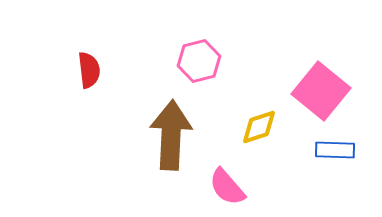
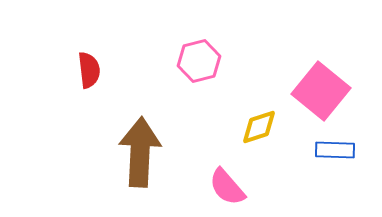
brown arrow: moved 31 px left, 17 px down
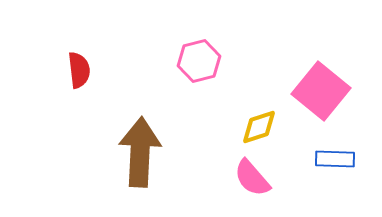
red semicircle: moved 10 px left
blue rectangle: moved 9 px down
pink semicircle: moved 25 px right, 9 px up
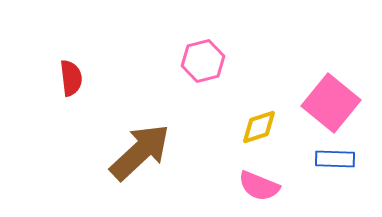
pink hexagon: moved 4 px right
red semicircle: moved 8 px left, 8 px down
pink square: moved 10 px right, 12 px down
brown arrow: rotated 44 degrees clockwise
pink semicircle: moved 7 px right, 8 px down; rotated 27 degrees counterclockwise
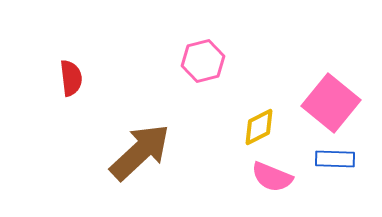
yellow diamond: rotated 9 degrees counterclockwise
pink semicircle: moved 13 px right, 9 px up
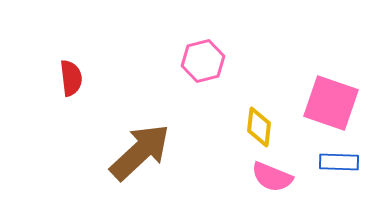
pink square: rotated 20 degrees counterclockwise
yellow diamond: rotated 57 degrees counterclockwise
blue rectangle: moved 4 px right, 3 px down
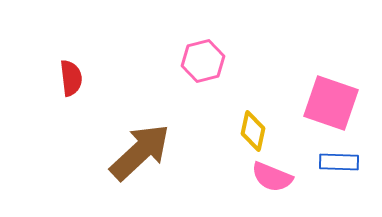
yellow diamond: moved 6 px left, 4 px down; rotated 6 degrees clockwise
